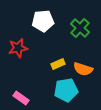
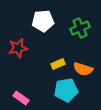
green cross: rotated 24 degrees clockwise
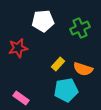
yellow rectangle: rotated 24 degrees counterclockwise
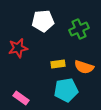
green cross: moved 1 px left, 1 px down
yellow rectangle: rotated 40 degrees clockwise
orange semicircle: moved 1 px right, 2 px up
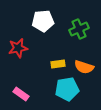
cyan pentagon: moved 1 px right, 1 px up
pink rectangle: moved 4 px up
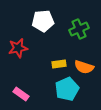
yellow rectangle: moved 1 px right
cyan pentagon: rotated 15 degrees counterclockwise
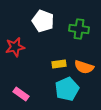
white pentagon: rotated 25 degrees clockwise
green cross: rotated 30 degrees clockwise
red star: moved 3 px left, 1 px up
